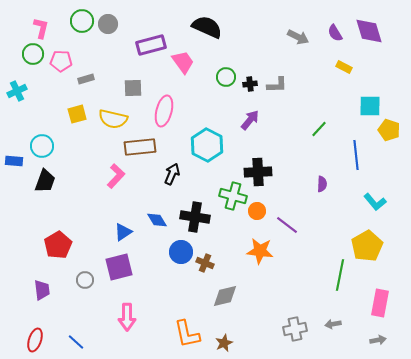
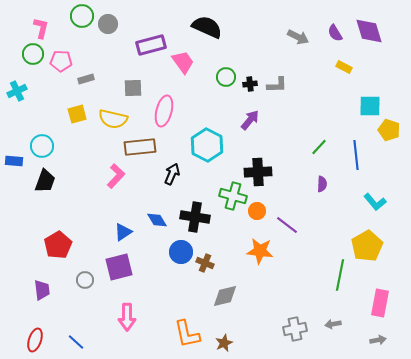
green circle at (82, 21): moved 5 px up
green line at (319, 129): moved 18 px down
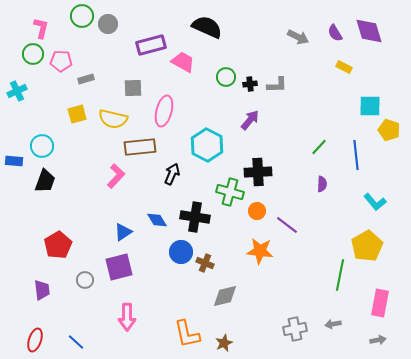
pink trapezoid at (183, 62): rotated 25 degrees counterclockwise
green cross at (233, 196): moved 3 px left, 4 px up
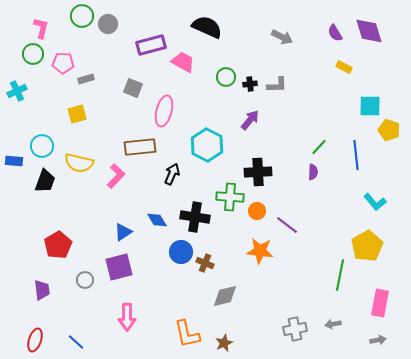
gray arrow at (298, 37): moved 16 px left
pink pentagon at (61, 61): moved 2 px right, 2 px down
gray square at (133, 88): rotated 24 degrees clockwise
yellow semicircle at (113, 119): moved 34 px left, 44 px down
purple semicircle at (322, 184): moved 9 px left, 12 px up
green cross at (230, 192): moved 5 px down; rotated 12 degrees counterclockwise
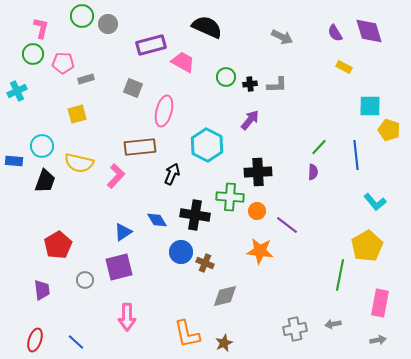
black cross at (195, 217): moved 2 px up
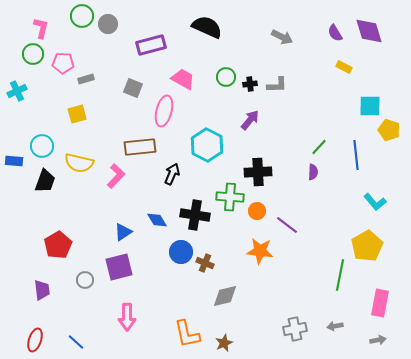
pink trapezoid at (183, 62): moved 17 px down
gray arrow at (333, 324): moved 2 px right, 2 px down
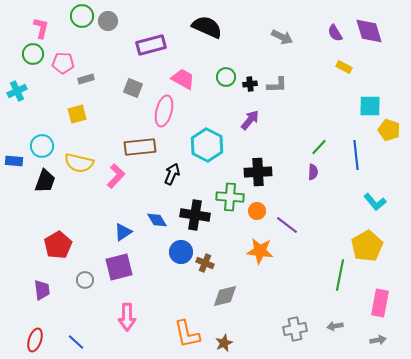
gray circle at (108, 24): moved 3 px up
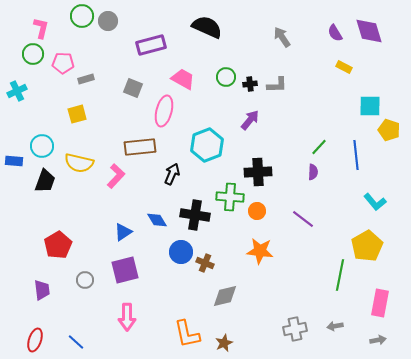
gray arrow at (282, 37): rotated 150 degrees counterclockwise
cyan hexagon at (207, 145): rotated 12 degrees clockwise
purple line at (287, 225): moved 16 px right, 6 px up
purple square at (119, 267): moved 6 px right, 3 px down
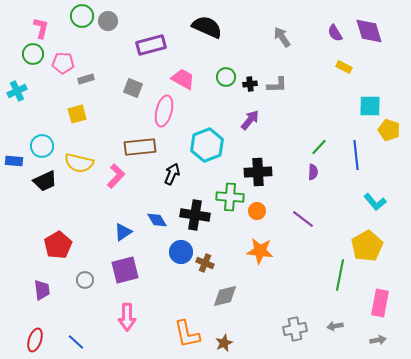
black trapezoid at (45, 181): rotated 45 degrees clockwise
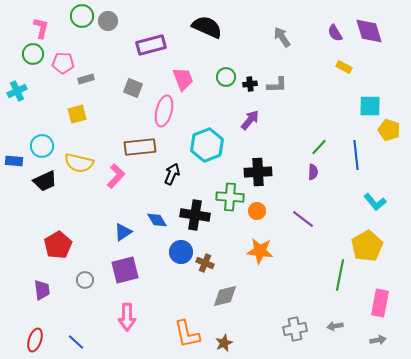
pink trapezoid at (183, 79): rotated 40 degrees clockwise
